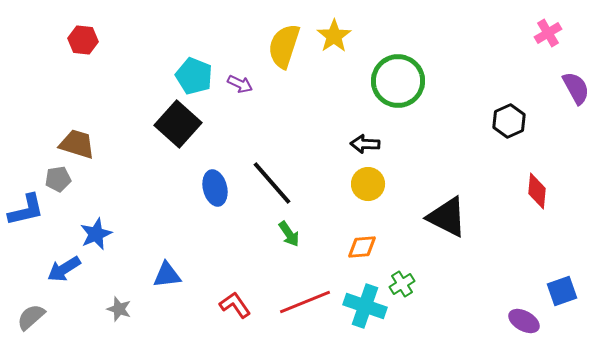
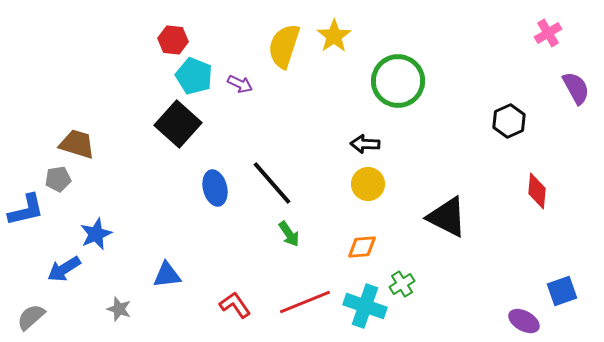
red hexagon: moved 90 px right
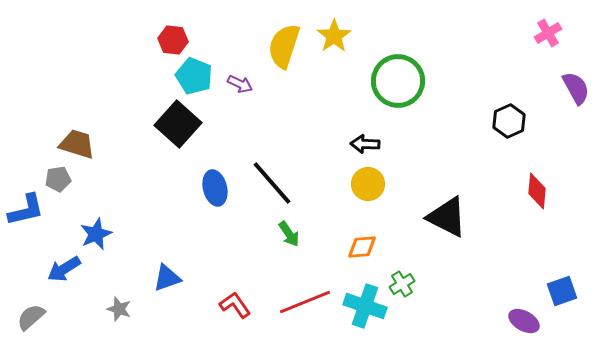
blue triangle: moved 3 px down; rotated 12 degrees counterclockwise
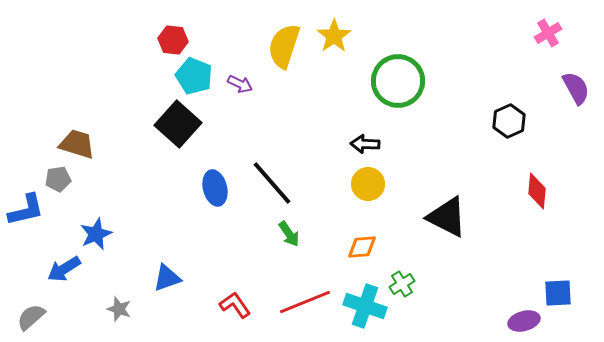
blue square: moved 4 px left, 2 px down; rotated 16 degrees clockwise
purple ellipse: rotated 44 degrees counterclockwise
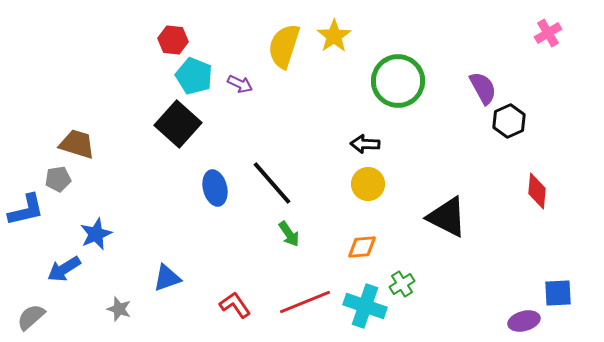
purple semicircle: moved 93 px left
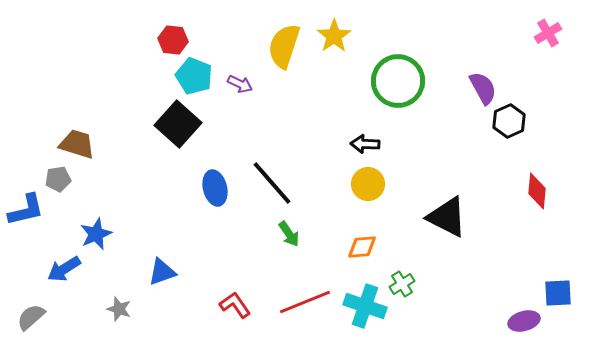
blue triangle: moved 5 px left, 6 px up
